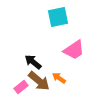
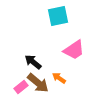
cyan square: moved 1 px up
brown arrow: moved 1 px left, 2 px down
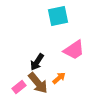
black arrow: moved 4 px right; rotated 96 degrees counterclockwise
orange arrow: rotated 104 degrees clockwise
brown arrow: rotated 10 degrees clockwise
pink rectangle: moved 2 px left
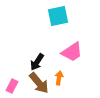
pink trapezoid: moved 2 px left, 2 px down
orange arrow: rotated 40 degrees counterclockwise
brown arrow: moved 1 px right
pink rectangle: moved 7 px left, 1 px up; rotated 24 degrees counterclockwise
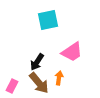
cyan square: moved 10 px left, 4 px down
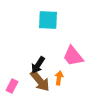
cyan square: rotated 15 degrees clockwise
pink trapezoid: moved 1 px right, 4 px down; rotated 85 degrees clockwise
black arrow: moved 1 px right, 3 px down
brown arrow: moved 1 px right, 2 px up
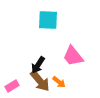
orange arrow: moved 4 px down; rotated 120 degrees clockwise
pink rectangle: rotated 32 degrees clockwise
